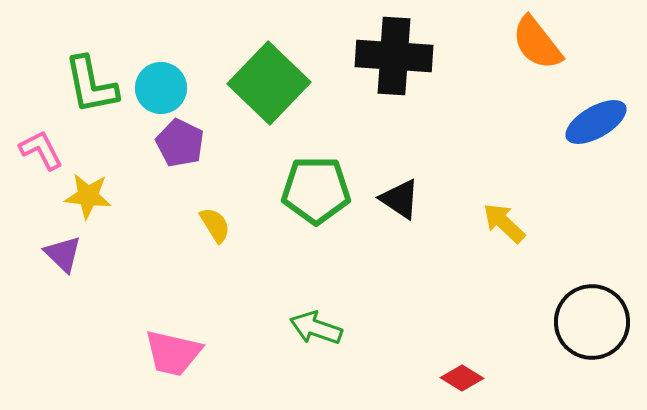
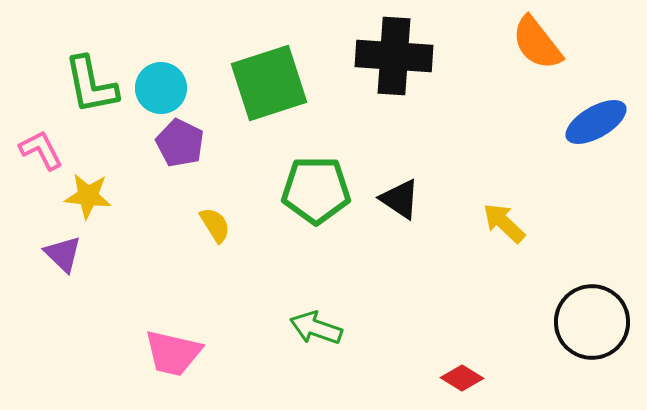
green square: rotated 28 degrees clockwise
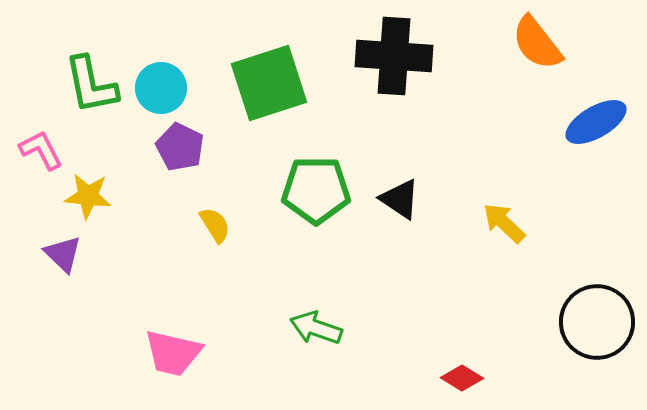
purple pentagon: moved 4 px down
black circle: moved 5 px right
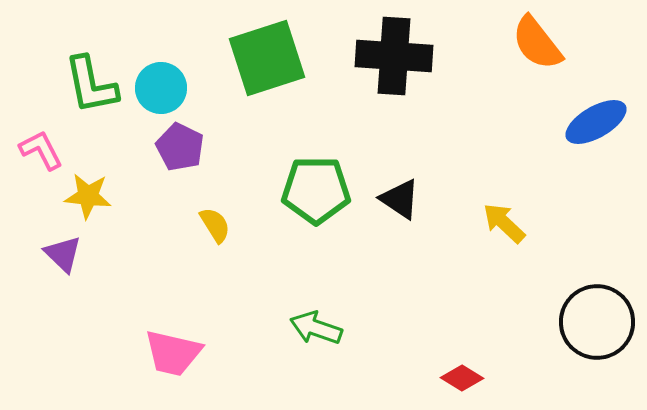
green square: moved 2 px left, 25 px up
